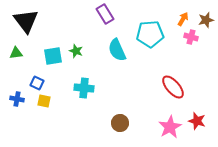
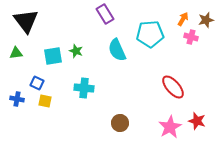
yellow square: moved 1 px right
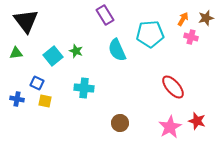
purple rectangle: moved 1 px down
brown star: moved 2 px up
cyan square: rotated 30 degrees counterclockwise
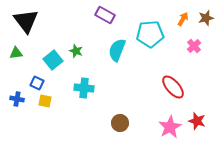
purple rectangle: rotated 30 degrees counterclockwise
pink cross: moved 3 px right, 9 px down; rotated 32 degrees clockwise
cyan semicircle: rotated 45 degrees clockwise
cyan square: moved 4 px down
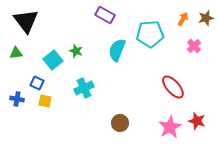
cyan cross: rotated 30 degrees counterclockwise
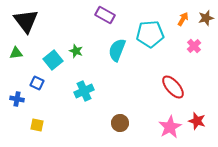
cyan cross: moved 3 px down
yellow square: moved 8 px left, 24 px down
